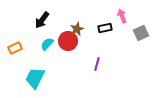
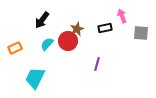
gray square: rotated 28 degrees clockwise
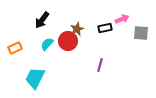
pink arrow: moved 3 px down; rotated 88 degrees clockwise
purple line: moved 3 px right, 1 px down
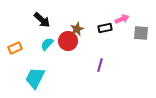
black arrow: rotated 84 degrees counterclockwise
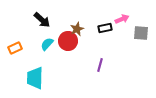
cyan trapezoid: rotated 25 degrees counterclockwise
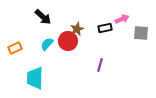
black arrow: moved 1 px right, 3 px up
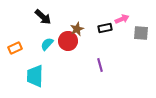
purple line: rotated 32 degrees counterclockwise
cyan trapezoid: moved 2 px up
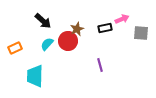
black arrow: moved 4 px down
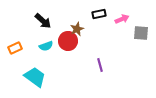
black rectangle: moved 6 px left, 14 px up
cyan semicircle: moved 1 px left, 2 px down; rotated 152 degrees counterclockwise
cyan trapezoid: moved 1 px down; rotated 125 degrees clockwise
